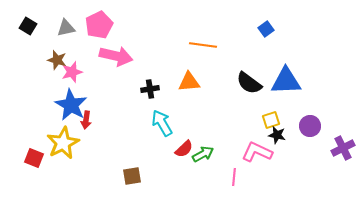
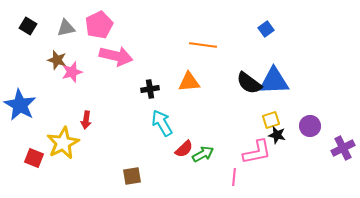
blue triangle: moved 12 px left
blue star: moved 51 px left
pink L-shape: rotated 144 degrees clockwise
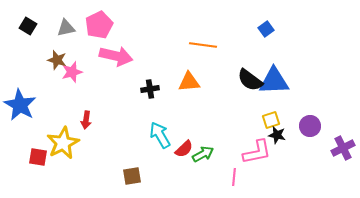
black semicircle: moved 1 px right, 3 px up
cyan arrow: moved 2 px left, 12 px down
red square: moved 4 px right, 1 px up; rotated 12 degrees counterclockwise
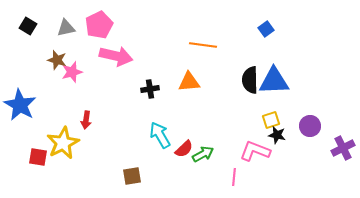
black semicircle: rotated 52 degrees clockwise
pink L-shape: moved 2 px left, 1 px up; rotated 148 degrees counterclockwise
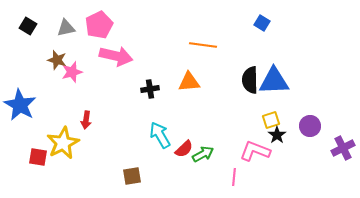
blue square: moved 4 px left, 6 px up; rotated 21 degrees counterclockwise
black star: rotated 24 degrees clockwise
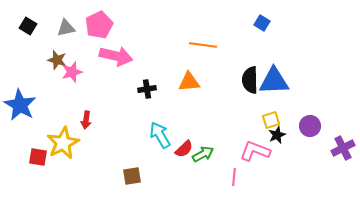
black cross: moved 3 px left
black star: rotated 12 degrees clockwise
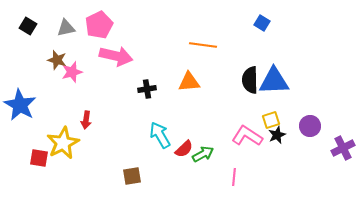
pink L-shape: moved 8 px left, 15 px up; rotated 12 degrees clockwise
red square: moved 1 px right, 1 px down
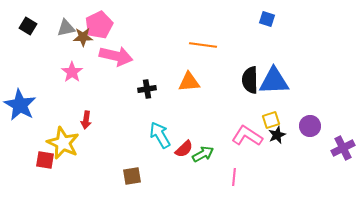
blue square: moved 5 px right, 4 px up; rotated 14 degrees counterclockwise
brown star: moved 26 px right, 23 px up; rotated 18 degrees counterclockwise
pink star: rotated 20 degrees counterclockwise
yellow star: rotated 20 degrees counterclockwise
red square: moved 6 px right, 2 px down
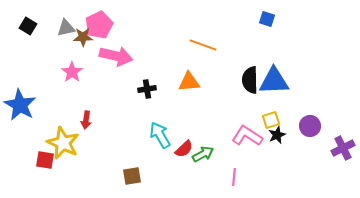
orange line: rotated 12 degrees clockwise
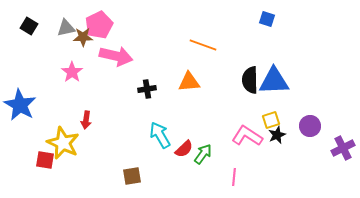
black square: moved 1 px right
green arrow: rotated 25 degrees counterclockwise
